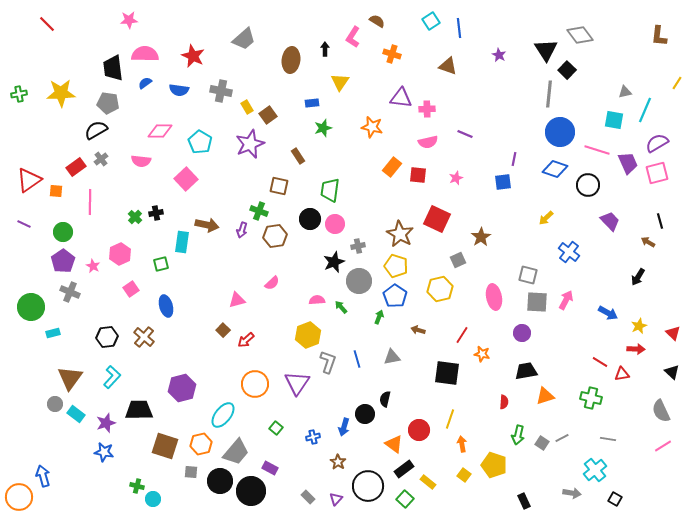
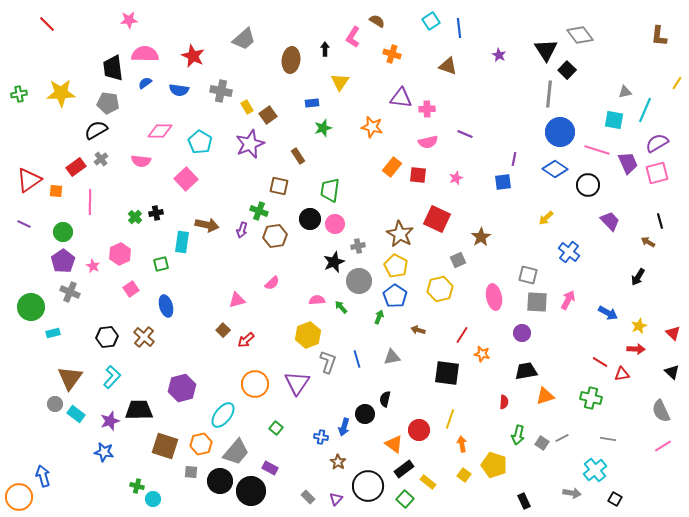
blue diamond at (555, 169): rotated 15 degrees clockwise
yellow pentagon at (396, 266): rotated 10 degrees clockwise
pink arrow at (566, 300): moved 2 px right
purple star at (106, 423): moved 4 px right, 2 px up
blue cross at (313, 437): moved 8 px right; rotated 24 degrees clockwise
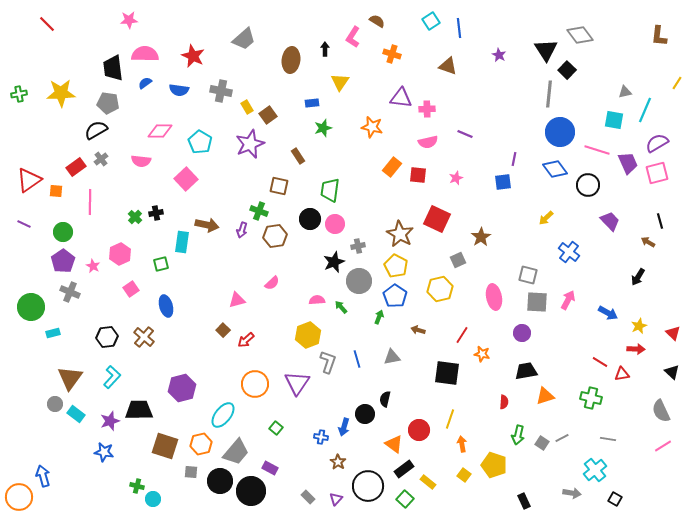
blue diamond at (555, 169): rotated 20 degrees clockwise
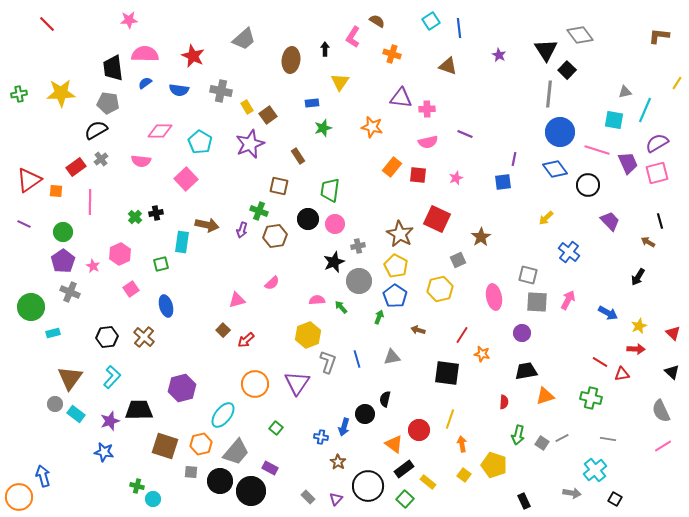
brown L-shape at (659, 36): rotated 90 degrees clockwise
black circle at (310, 219): moved 2 px left
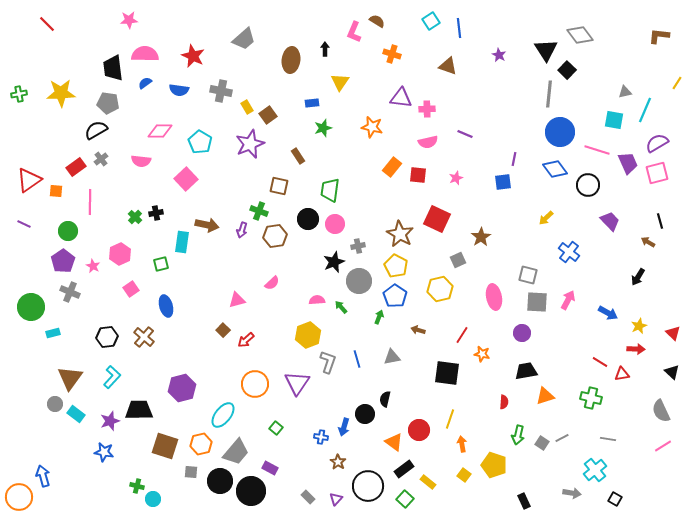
pink L-shape at (353, 37): moved 1 px right, 5 px up; rotated 10 degrees counterclockwise
green circle at (63, 232): moved 5 px right, 1 px up
orange triangle at (394, 444): moved 2 px up
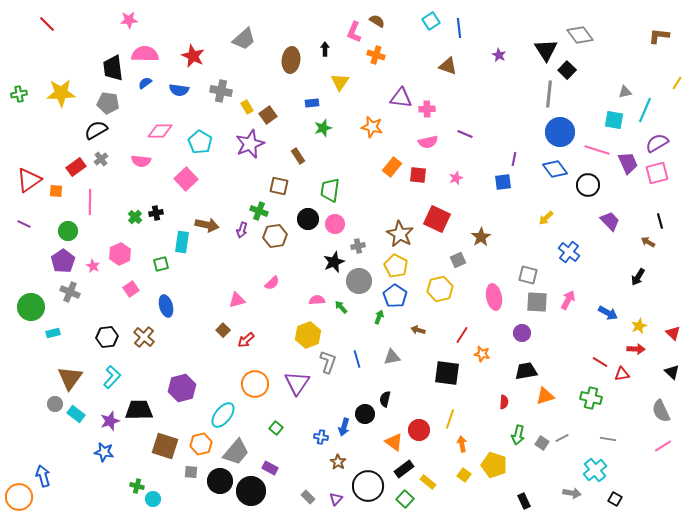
orange cross at (392, 54): moved 16 px left, 1 px down
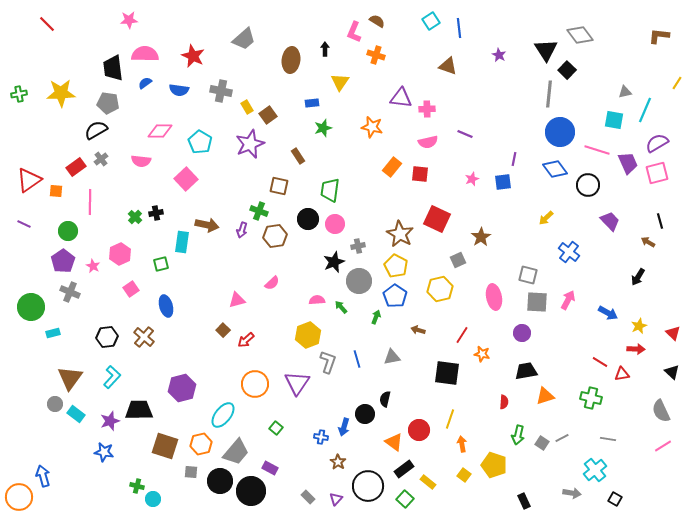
red square at (418, 175): moved 2 px right, 1 px up
pink star at (456, 178): moved 16 px right, 1 px down
green arrow at (379, 317): moved 3 px left
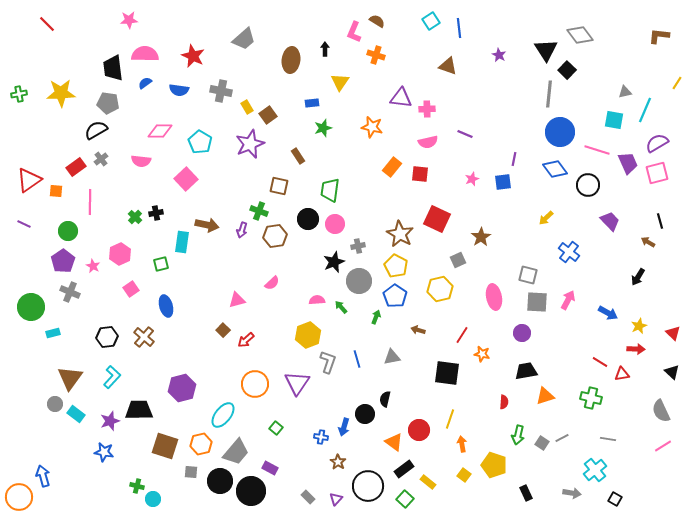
black rectangle at (524, 501): moved 2 px right, 8 px up
